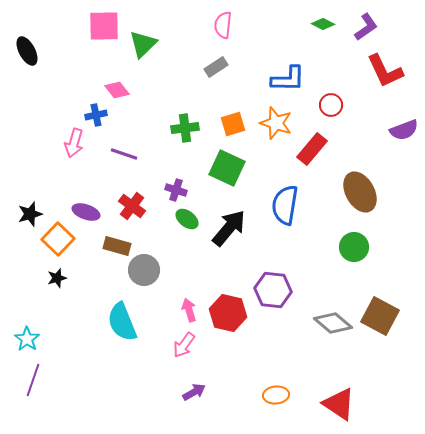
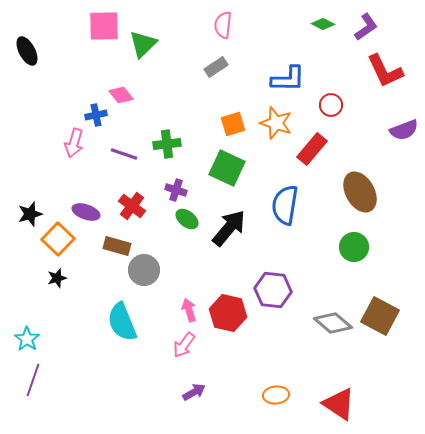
pink diamond at (117, 90): moved 4 px right, 5 px down
green cross at (185, 128): moved 18 px left, 16 px down
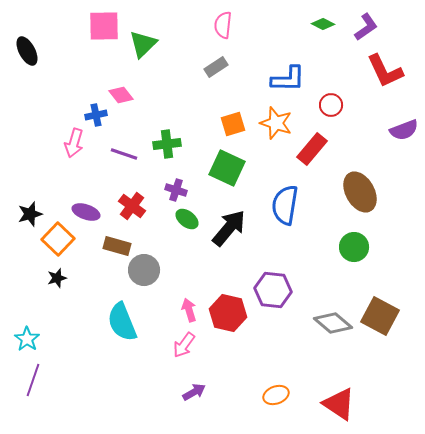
orange ellipse at (276, 395): rotated 15 degrees counterclockwise
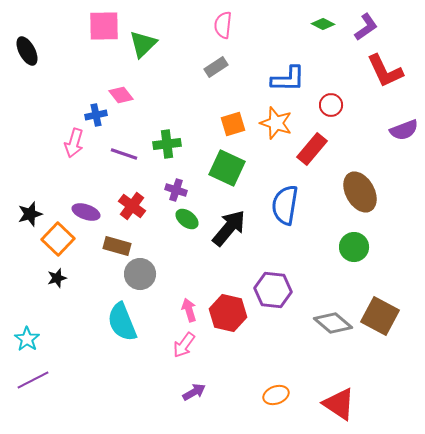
gray circle at (144, 270): moved 4 px left, 4 px down
purple line at (33, 380): rotated 44 degrees clockwise
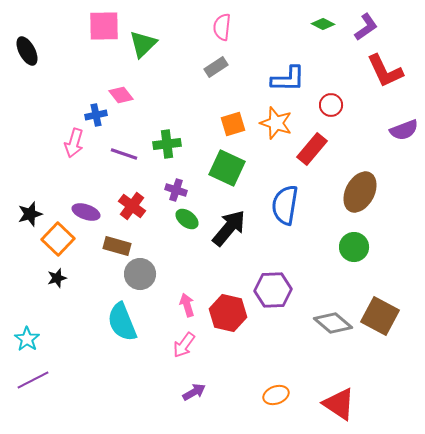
pink semicircle at (223, 25): moved 1 px left, 2 px down
brown ellipse at (360, 192): rotated 57 degrees clockwise
purple hexagon at (273, 290): rotated 9 degrees counterclockwise
pink arrow at (189, 310): moved 2 px left, 5 px up
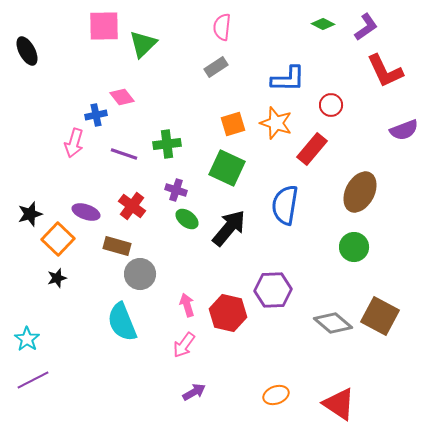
pink diamond at (121, 95): moved 1 px right, 2 px down
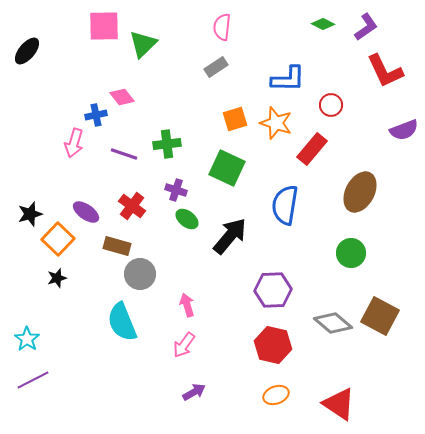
black ellipse at (27, 51): rotated 68 degrees clockwise
orange square at (233, 124): moved 2 px right, 5 px up
purple ellipse at (86, 212): rotated 16 degrees clockwise
black arrow at (229, 228): moved 1 px right, 8 px down
green circle at (354, 247): moved 3 px left, 6 px down
red hexagon at (228, 313): moved 45 px right, 32 px down
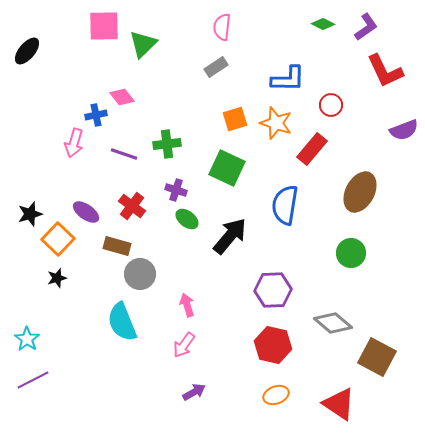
brown square at (380, 316): moved 3 px left, 41 px down
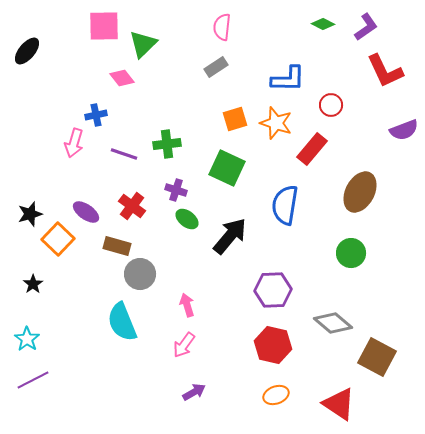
pink diamond at (122, 97): moved 19 px up
black star at (57, 278): moved 24 px left, 6 px down; rotated 18 degrees counterclockwise
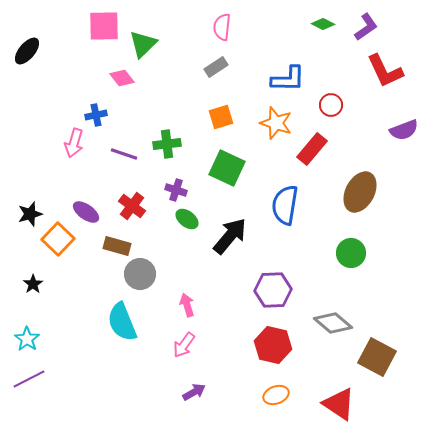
orange square at (235, 119): moved 14 px left, 2 px up
purple line at (33, 380): moved 4 px left, 1 px up
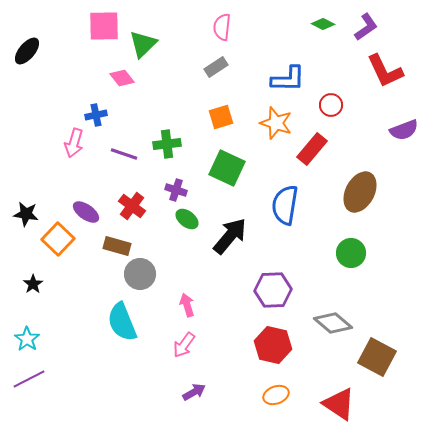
black star at (30, 214): moved 4 px left; rotated 25 degrees clockwise
